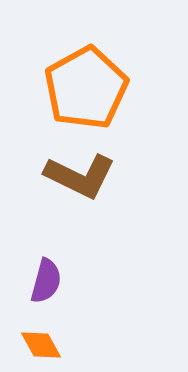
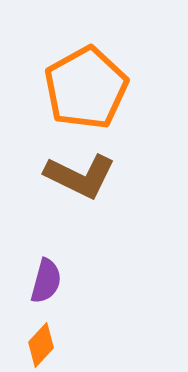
orange diamond: rotated 72 degrees clockwise
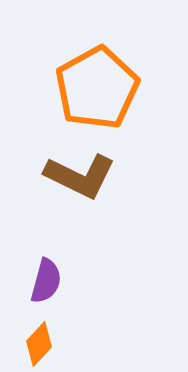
orange pentagon: moved 11 px right
orange diamond: moved 2 px left, 1 px up
